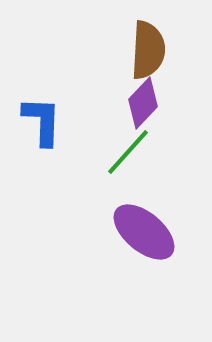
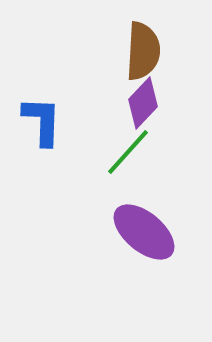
brown semicircle: moved 5 px left, 1 px down
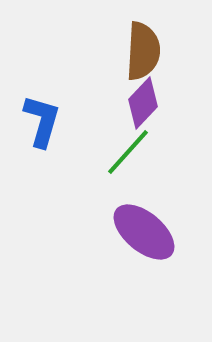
blue L-shape: rotated 14 degrees clockwise
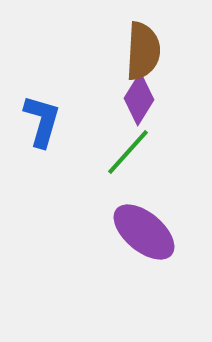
purple diamond: moved 4 px left, 4 px up; rotated 12 degrees counterclockwise
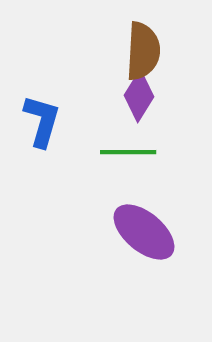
purple diamond: moved 3 px up
green line: rotated 48 degrees clockwise
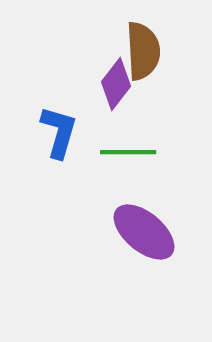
brown semicircle: rotated 6 degrees counterclockwise
purple diamond: moved 23 px left, 12 px up; rotated 6 degrees clockwise
blue L-shape: moved 17 px right, 11 px down
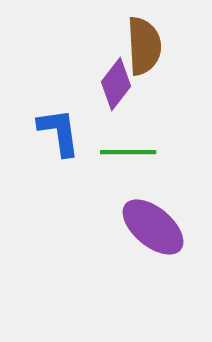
brown semicircle: moved 1 px right, 5 px up
blue L-shape: rotated 24 degrees counterclockwise
purple ellipse: moved 9 px right, 5 px up
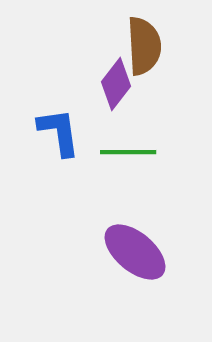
purple ellipse: moved 18 px left, 25 px down
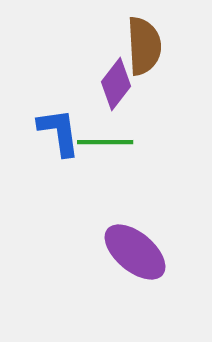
green line: moved 23 px left, 10 px up
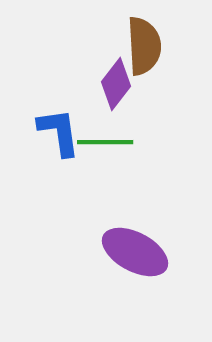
purple ellipse: rotated 12 degrees counterclockwise
